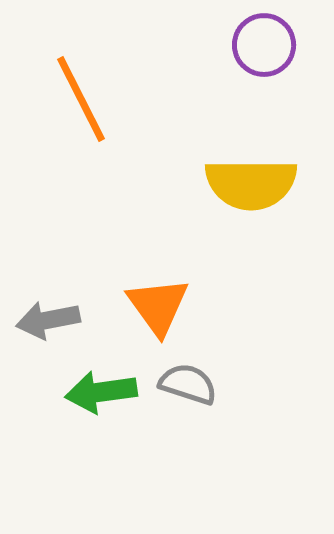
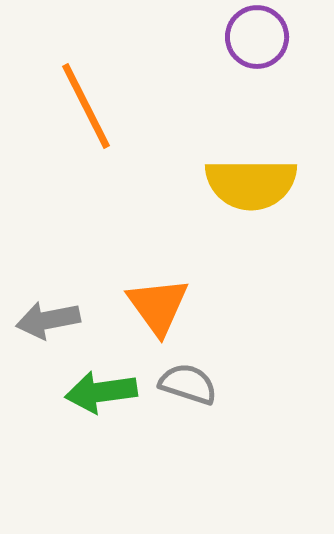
purple circle: moved 7 px left, 8 px up
orange line: moved 5 px right, 7 px down
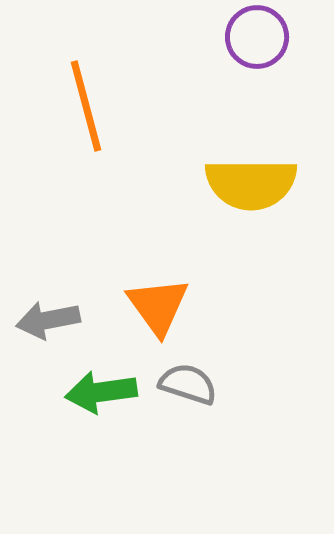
orange line: rotated 12 degrees clockwise
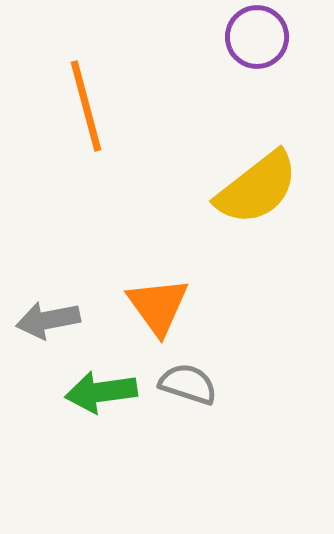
yellow semicircle: moved 6 px right, 4 px down; rotated 38 degrees counterclockwise
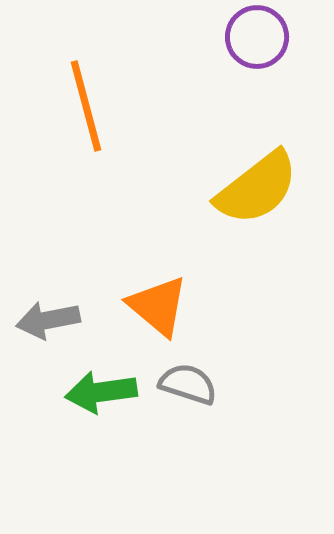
orange triangle: rotated 14 degrees counterclockwise
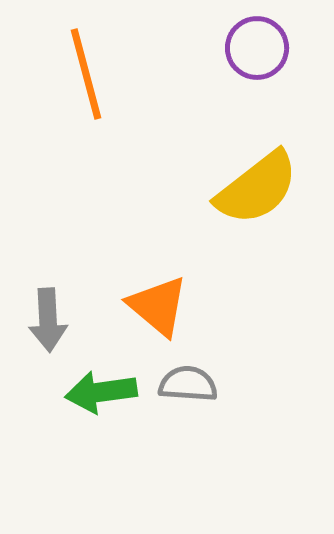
purple circle: moved 11 px down
orange line: moved 32 px up
gray arrow: rotated 82 degrees counterclockwise
gray semicircle: rotated 14 degrees counterclockwise
